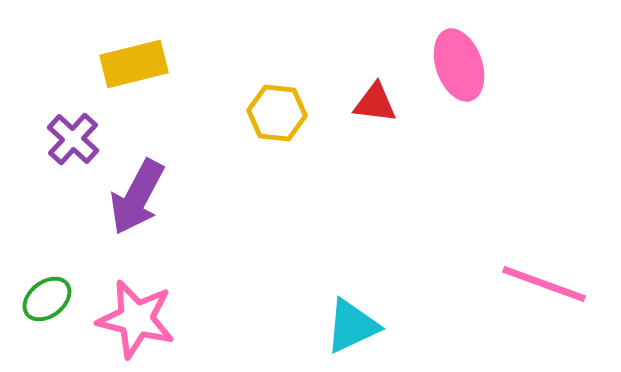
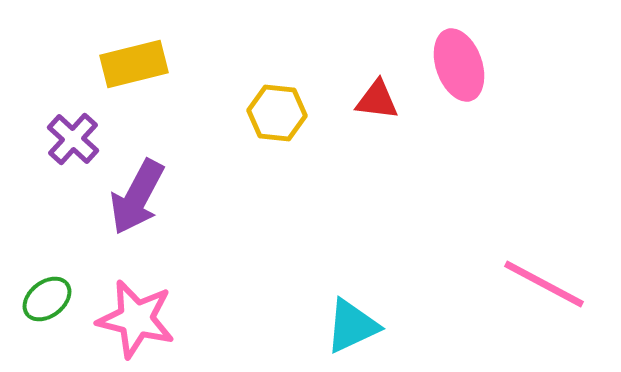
red triangle: moved 2 px right, 3 px up
pink line: rotated 8 degrees clockwise
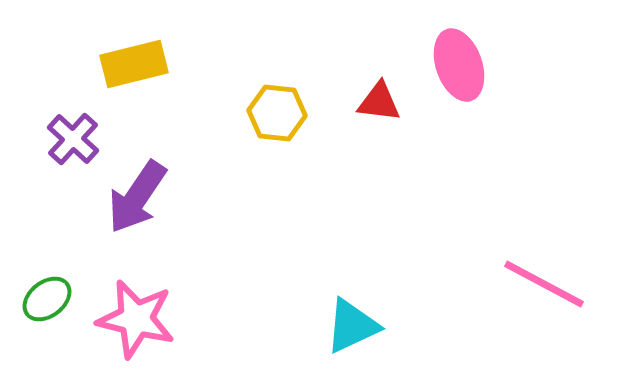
red triangle: moved 2 px right, 2 px down
purple arrow: rotated 6 degrees clockwise
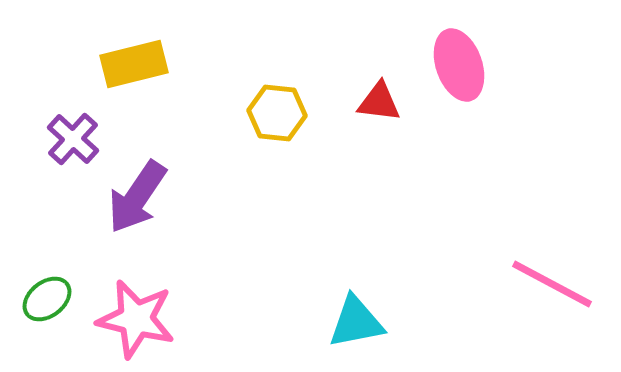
pink line: moved 8 px right
cyan triangle: moved 4 px right, 4 px up; rotated 14 degrees clockwise
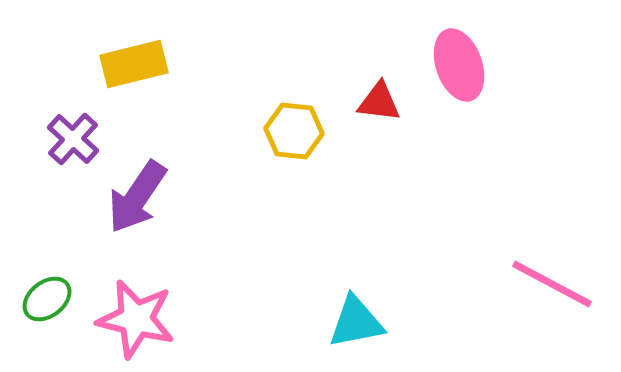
yellow hexagon: moved 17 px right, 18 px down
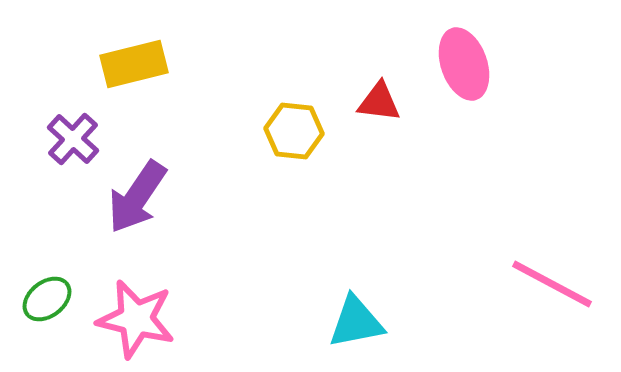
pink ellipse: moved 5 px right, 1 px up
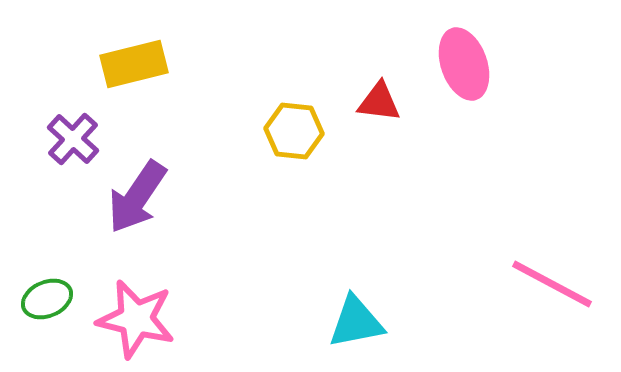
green ellipse: rotated 15 degrees clockwise
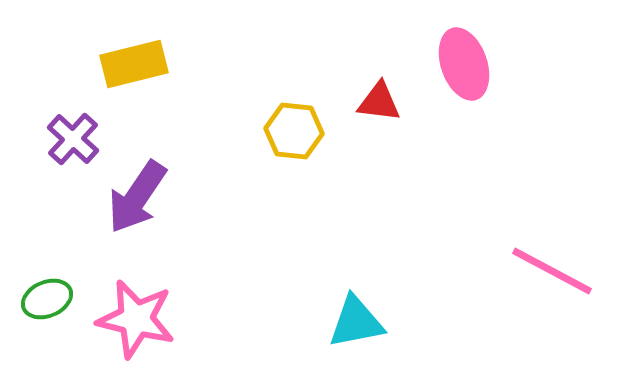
pink line: moved 13 px up
